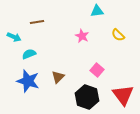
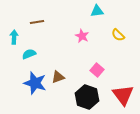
cyan arrow: rotated 112 degrees counterclockwise
brown triangle: rotated 24 degrees clockwise
blue star: moved 7 px right, 2 px down
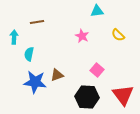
cyan semicircle: rotated 56 degrees counterclockwise
brown triangle: moved 1 px left, 2 px up
blue star: moved 1 px up; rotated 10 degrees counterclockwise
black hexagon: rotated 15 degrees counterclockwise
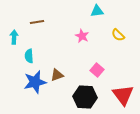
cyan semicircle: moved 2 px down; rotated 16 degrees counterclockwise
blue star: rotated 20 degrees counterclockwise
black hexagon: moved 2 px left
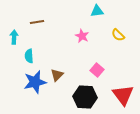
brown triangle: rotated 24 degrees counterclockwise
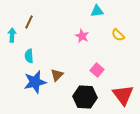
brown line: moved 8 px left; rotated 56 degrees counterclockwise
cyan arrow: moved 2 px left, 2 px up
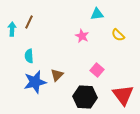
cyan triangle: moved 3 px down
cyan arrow: moved 6 px up
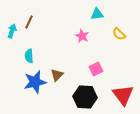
cyan arrow: moved 2 px down; rotated 16 degrees clockwise
yellow semicircle: moved 1 px right, 1 px up
pink square: moved 1 px left, 1 px up; rotated 24 degrees clockwise
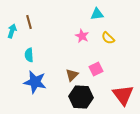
brown line: rotated 40 degrees counterclockwise
yellow semicircle: moved 11 px left, 4 px down
cyan semicircle: moved 1 px up
brown triangle: moved 15 px right
blue star: rotated 25 degrees clockwise
black hexagon: moved 4 px left
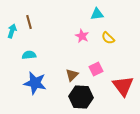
cyan semicircle: rotated 88 degrees clockwise
blue star: moved 1 px down
red triangle: moved 9 px up
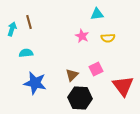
cyan arrow: moved 2 px up
yellow semicircle: rotated 48 degrees counterclockwise
cyan semicircle: moved 3 px left, 2 px up
black hexagon: moved 1 px left, 1 px down
